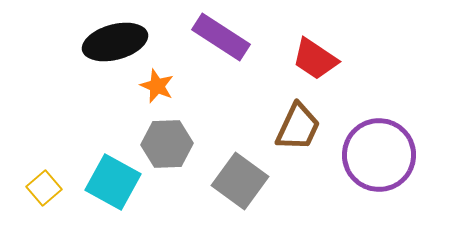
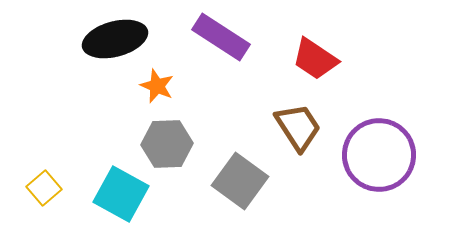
black ellipse: moved 3 px up
brown trapezoid: rotated 58 degrees counterclockwise
cyan square: moved 8 px right, 12 px down
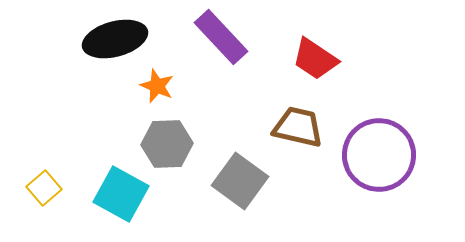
purple rectangle: rotated 14 degrees clockwise
brown trapezoid: rotated 44 degrees counterclockwise
